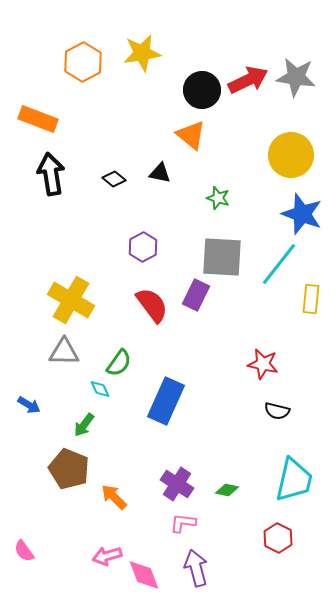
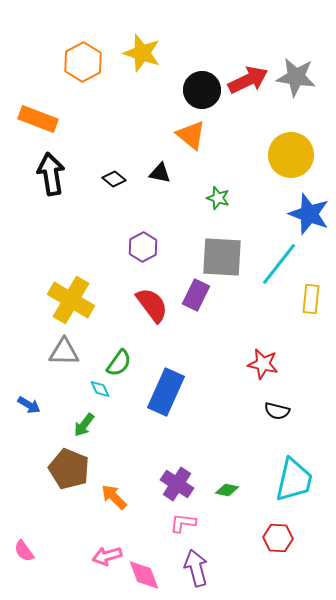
yellow star: rotated 27 degrees clockwise
blue star: moved 7 px right
blue rectangle: moved 9 px up
red hexagon: rotated 24 degrees counterclockwise
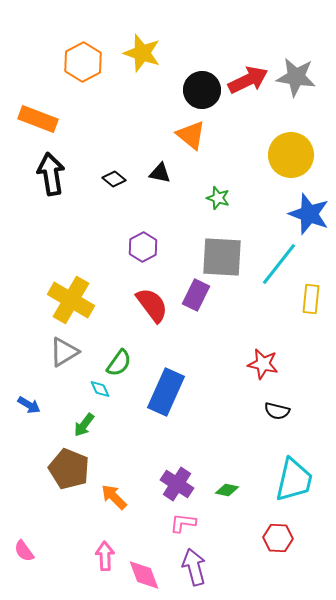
gray triangle: rotated 32 degrees counterclockwise
pink arrow: moved 2 px left; rotated 104 degrees clockwise
purple arrow: moved 2 px left, 1 px up
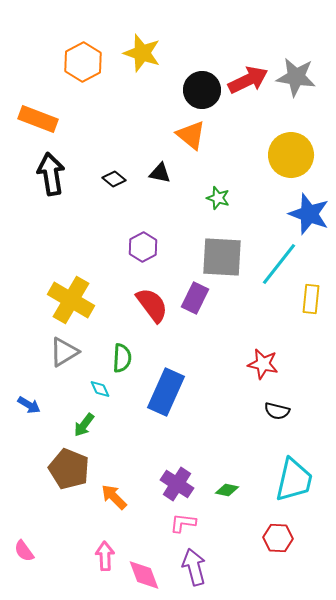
purple rectangle: moved 1 px left, 3 px down
green semicircle: moved 3 px right, 5 px up; rotated 32 degrees counterclockwise
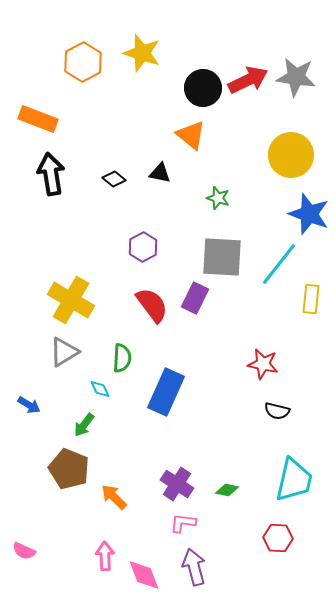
black circle: moved 1 px right, 2 px up
pink semicircle: rotated 30 degrees counterclockwise
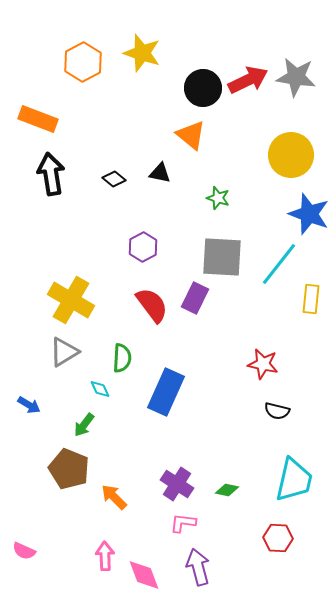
purple arrow: moved 4 px right
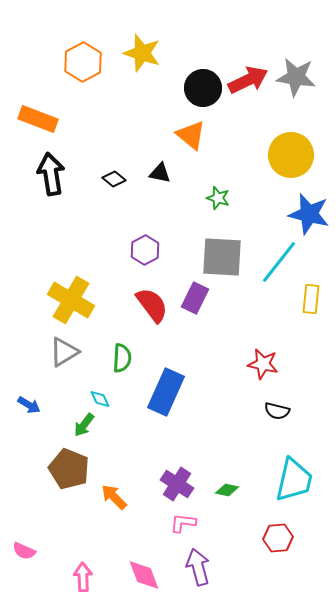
blue star: rotated 6 degrees counterclockwise
purple hexagon: moved 2 px right, 3 px down
cyan line: moved 2 px up
cyan diamond: moved 10 px down
red hexagon: rotated 8 degrees counterclockwise
pink arrow: moved 22 px left, 21 px down
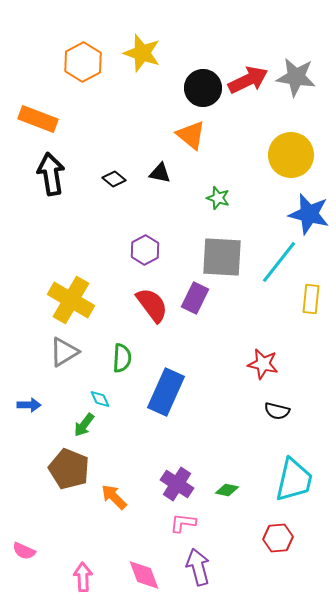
blue arrow: rotated 30 degrees counterclockwise
